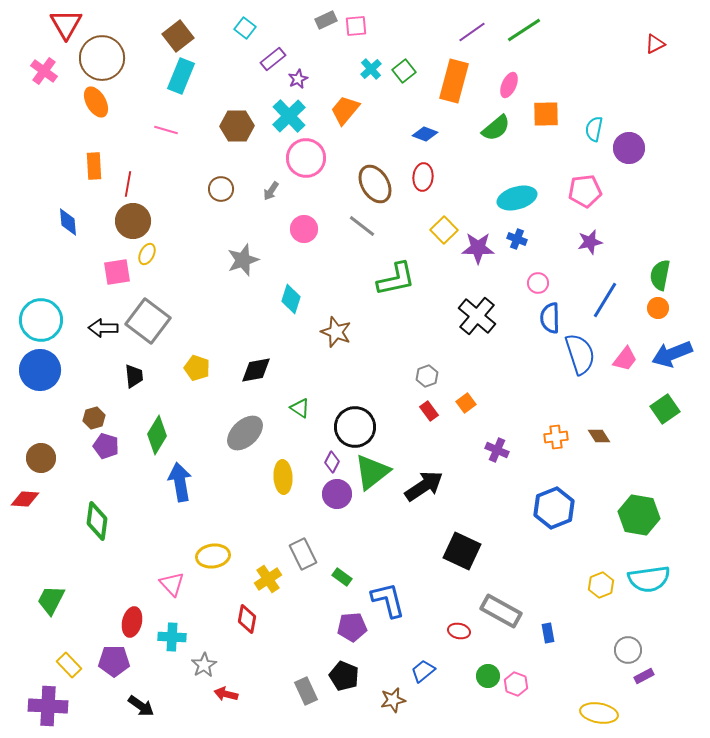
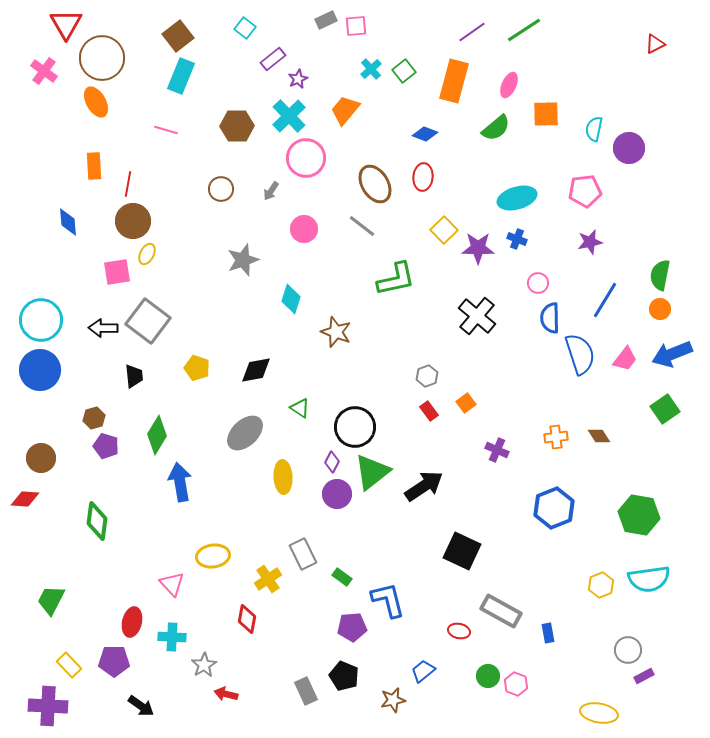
orange circle at (658, 308): moved 2 px right, 1 px down
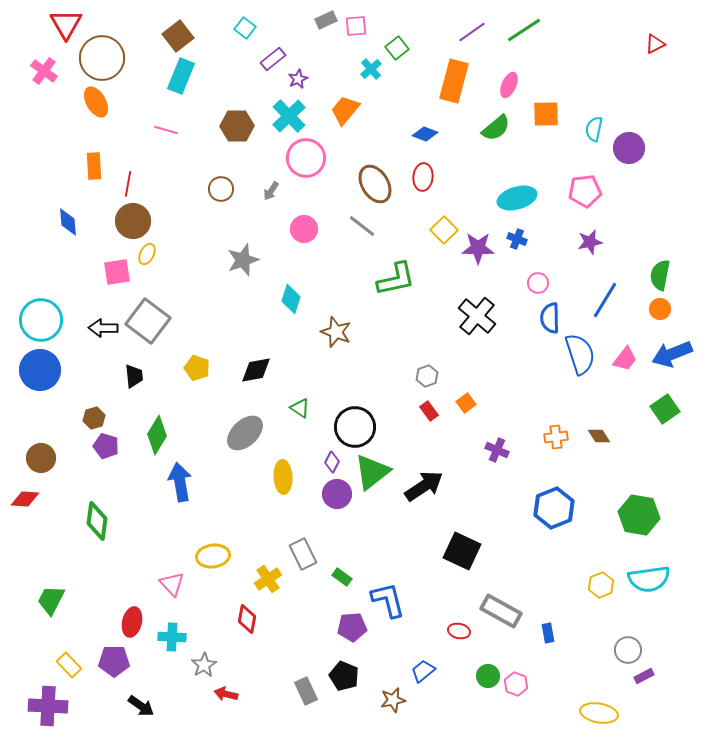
green square at (404, 71): moved 7 px left, 23 px up
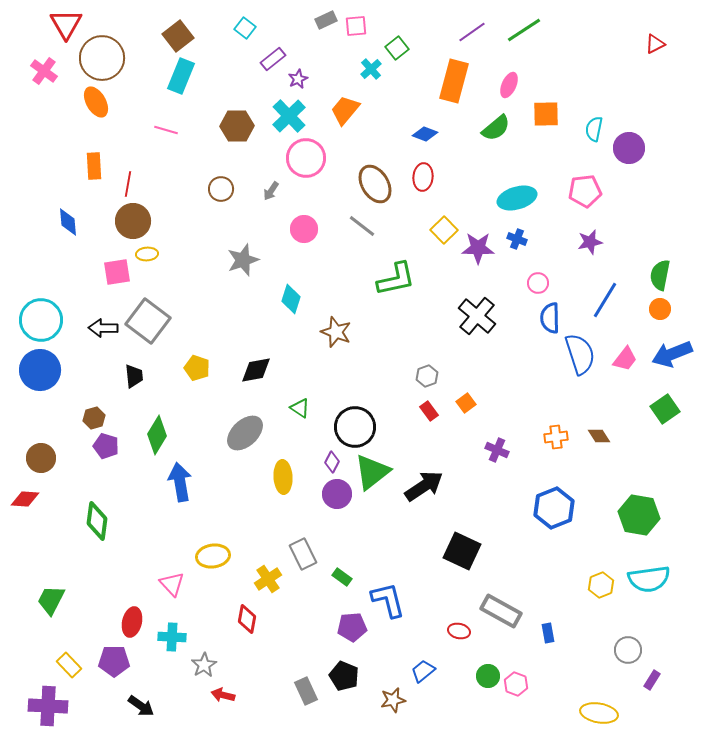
yellow ellipse at (147, 254): rotated 60 degrees clockwise
purple rectangle at (644, 676): moved 8 px right, 4 px down; rotated 30 degrees counterclockwise
red arrow at (226, 694): moved 3 px left, 1 px down
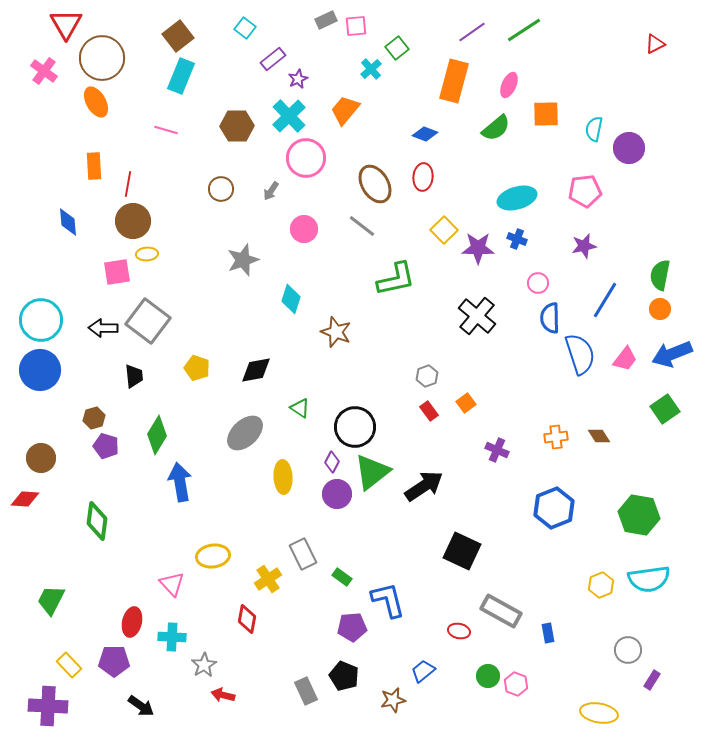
purple star at (590, 242): moved 6 px left, 4 px down
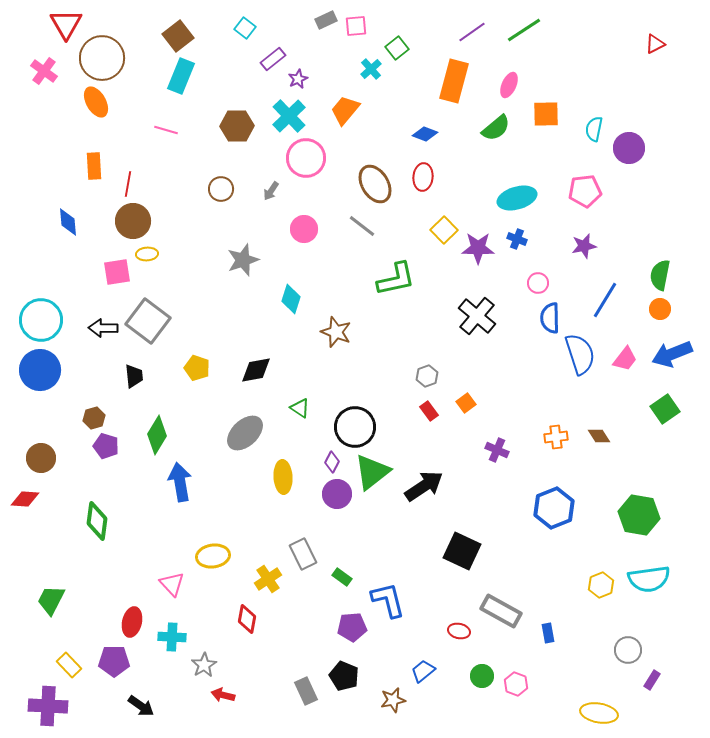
green circle at (488, 676): moved 6 px left
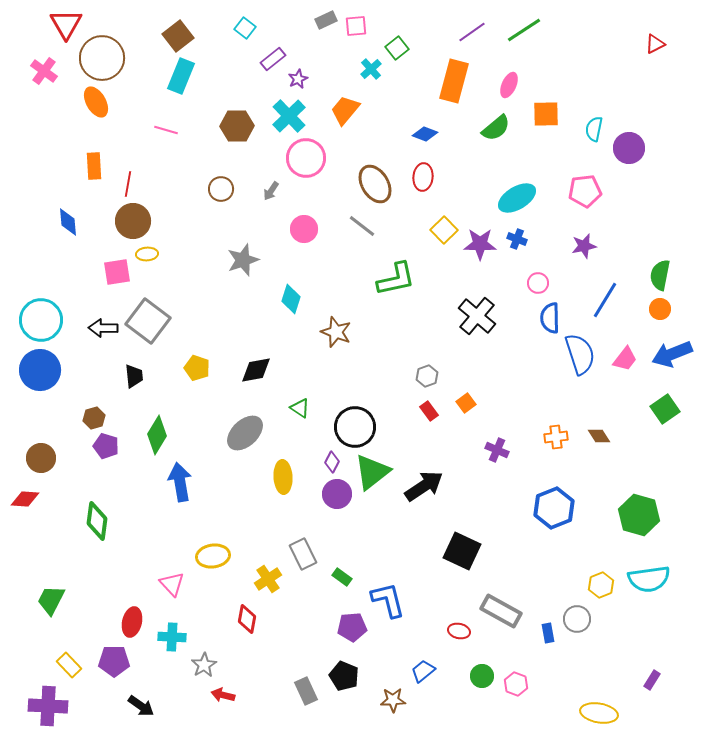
cyan ellipse at (517, 198): rotated 15 degrees counterclockwise
purple star at (478, 248): moved 2 px right, 4 px up
green hexagon at (639, 515): rotated 6 degrees clockwise
gray circle at (628, 650): moved 51 px left, 31 px up
brown star at (393, 700): rotated 10 degrees clockwise
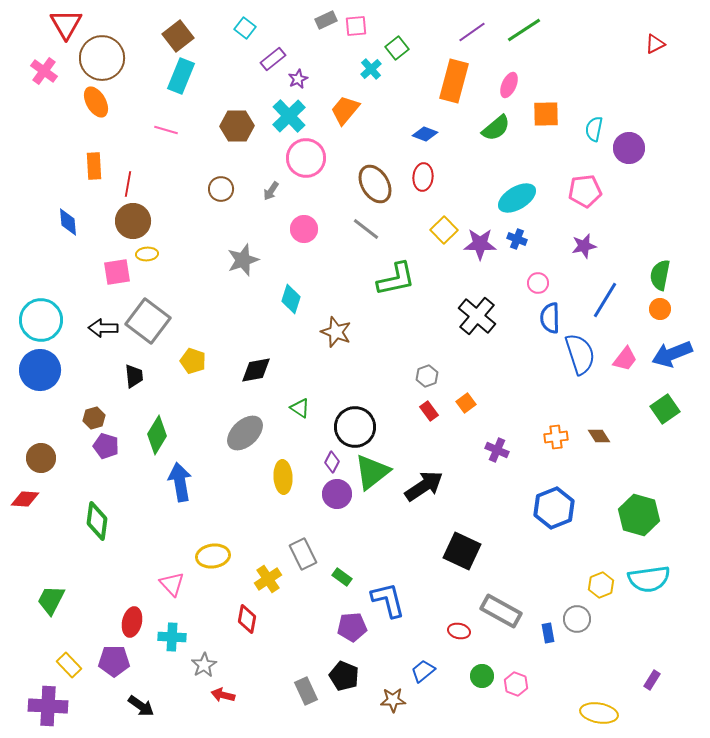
gray line at (362, 226): moved 4 px right, 3 px down
yellow pentagon at (197, 368): moved 4 px left, 7 px up
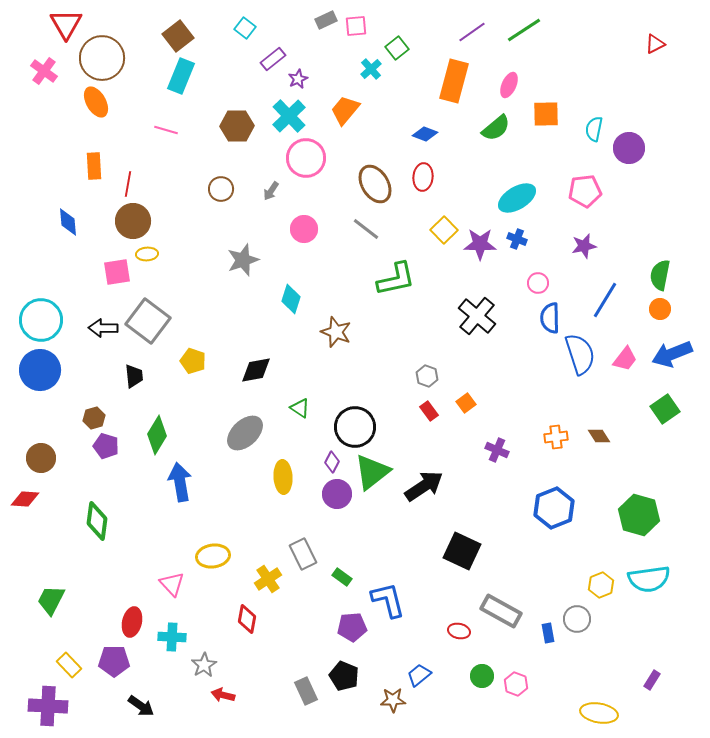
gray hexagon at (427, 376): rotated 20 degrees counterclockwise
blue trapezoid at (423, 671): moved 4 px left, 4 px down
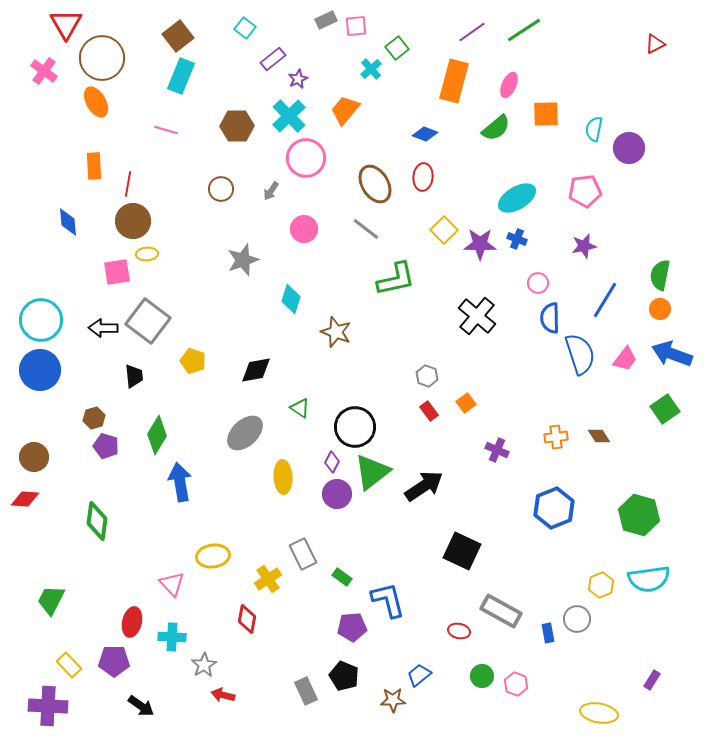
blue arrow at (672, 354): rotated 42 degrees clockwise
brown circle at (41, 458): moved 7 px left, 1 px up
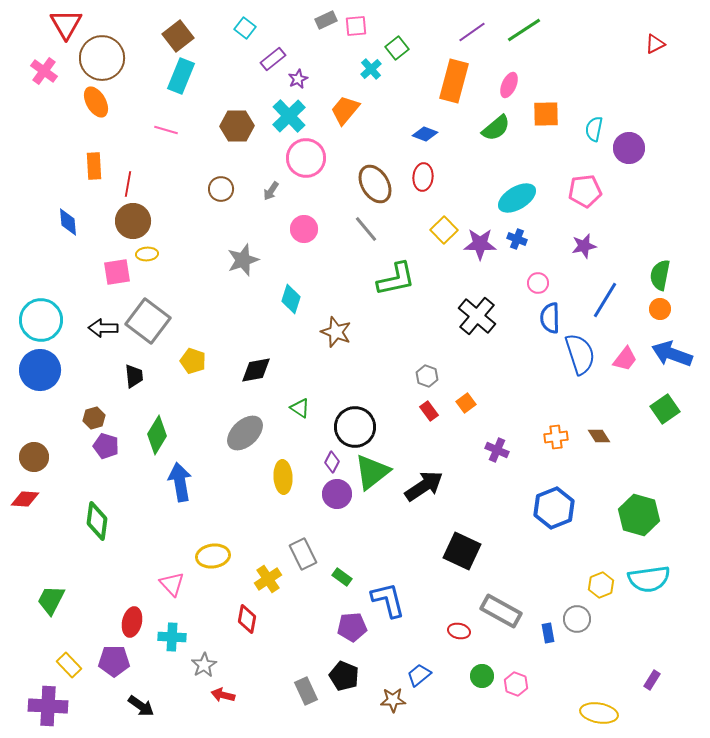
gray line at (366, 229): rotated 12 degrees clockwise
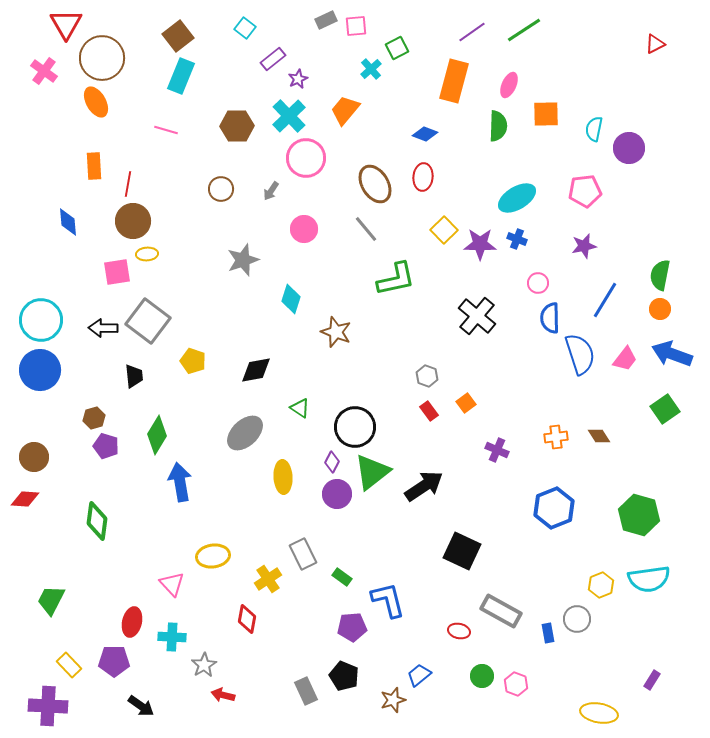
green square at (397, 48): rotated 10 degrees clockwise
green semicircle at (496, 128): moved 2 px right, 2 px up; rotated 48 degrees counterclockwise
brown star at (393, 700): rotated 15 degrees counterclockwise
